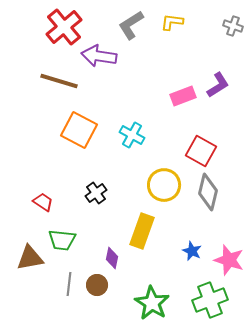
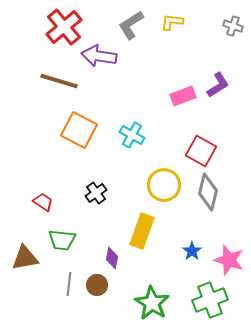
blue star: rotated 12 degrees clockwise
brown triangle: moved 5 px left
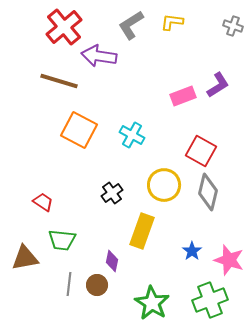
black cross: moved 16 px right
purple diamond: moved 3 px down
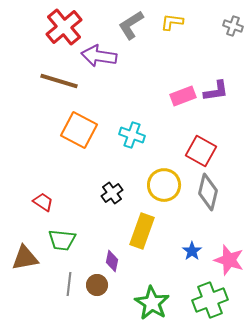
purple L-shape: moved 2 px left, 6 px down; rotated 24 degrees clockwise
cyan cross: rotated 10 degrees counterclockwise
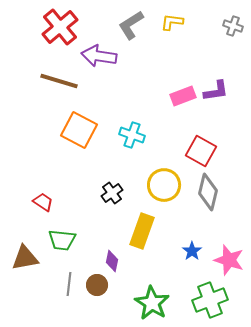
red cross: moved 4 px left
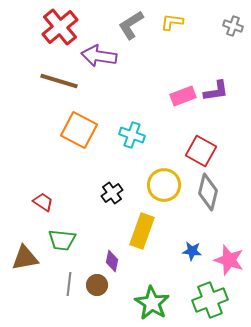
blue star: rotated 30 degrees counterclockwise
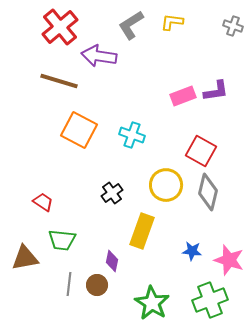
yellow circle: moved 2 px right
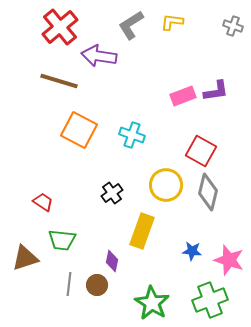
brown triangle: rotated 8 degrees counterclockwise
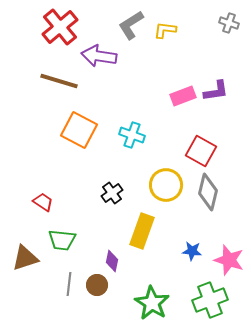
yellow L-shape: moved 7 px left, 8 px down
gray cross: moved 4 px left, 3 px up
